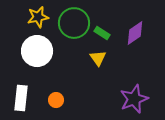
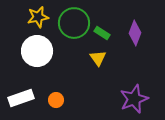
purple diamond: rotated 35 degrees counterclockwise
white rectangle: rotated 65 degrees clockwise
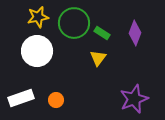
yellow triangle: rotated 12 degrees clockwise
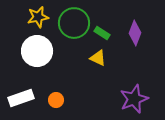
yellow triangle: rotated 42 degrees counterclockwise
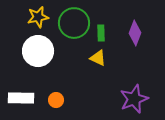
green rectangle: moved 1 px left; rotated 56 degrees clockwise
white circle: moved 1 px right
white rectangle: rotated 20 degrees clockwise
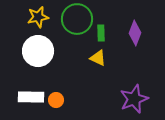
green circle: moved 3 px right, 4 px up
white rectangle: moved 10 px right, 1 px up
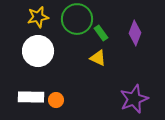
green rectangle: rotated 35 degrees counterclockwise
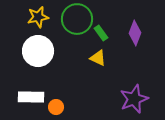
orange circle: moved 7 px down
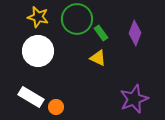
yellow star: rotated 25 degrees clockwise
white rectangle: rotated 30 degrees clockwise
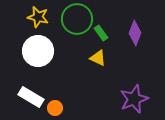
orange circle: moved 1 px left, 1 px down
